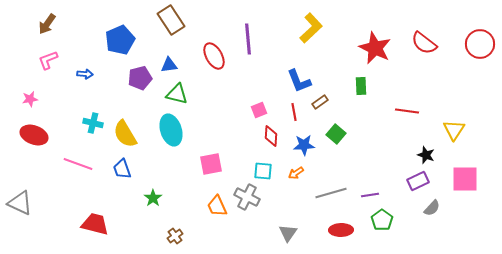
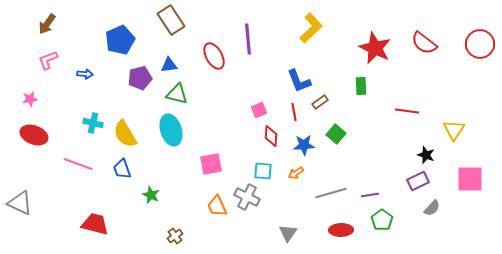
pink square at (465, 179): moved 5 px right
green star at (153, 198): moved 2 px left, 3 px up; rotated 12 degrees counterclockwise
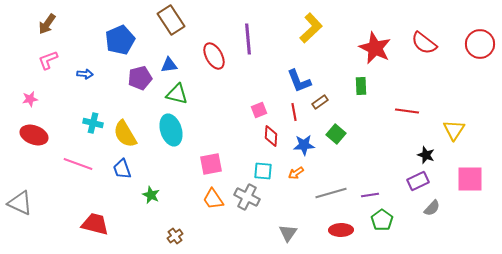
orange trapezoid at (217, 206): moved 4 px left, 7 px up; rotated 10 degrees counterclockwise
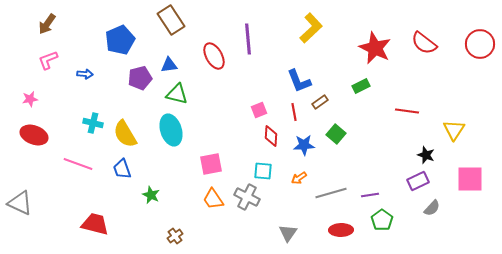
green rectangle at (361, 86): rotated 66 degrees clockwise
orange arrow at (296, 173): moved 3 px right, 5 px down
